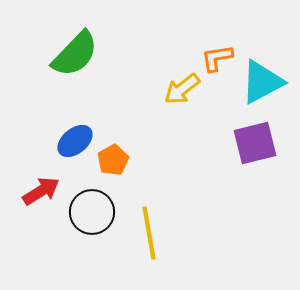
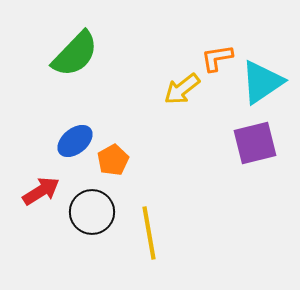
cyan triangle: rotated 6 degrees counterclockwise
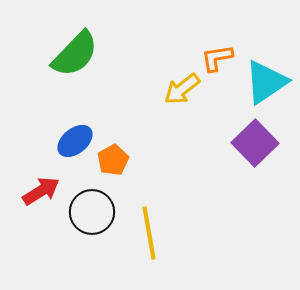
cyan triangle: moved 4 px right
purple square: rotated 30 degrees counterclockwise
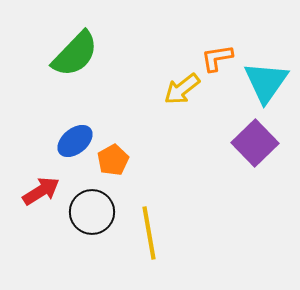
cyan triangle: rotated 21 degrees counterclockwise
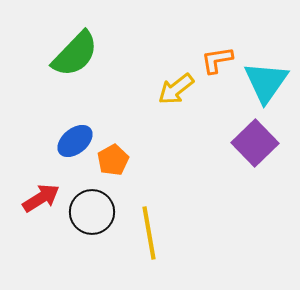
orange L-shape: moved 2 px down
yellow arrow: moved 6 px left
red arrow: moved 7 px down
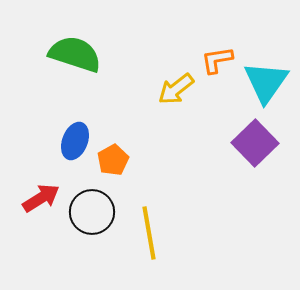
green semicircle: rotated 116 degrees counterclockwise
blue ellipse: rotated 30 degrees counterclockwise
